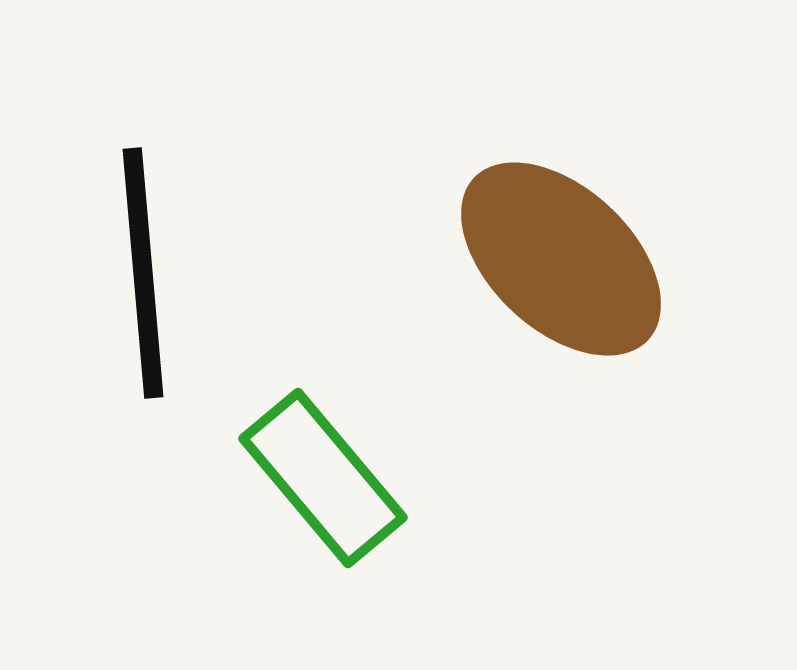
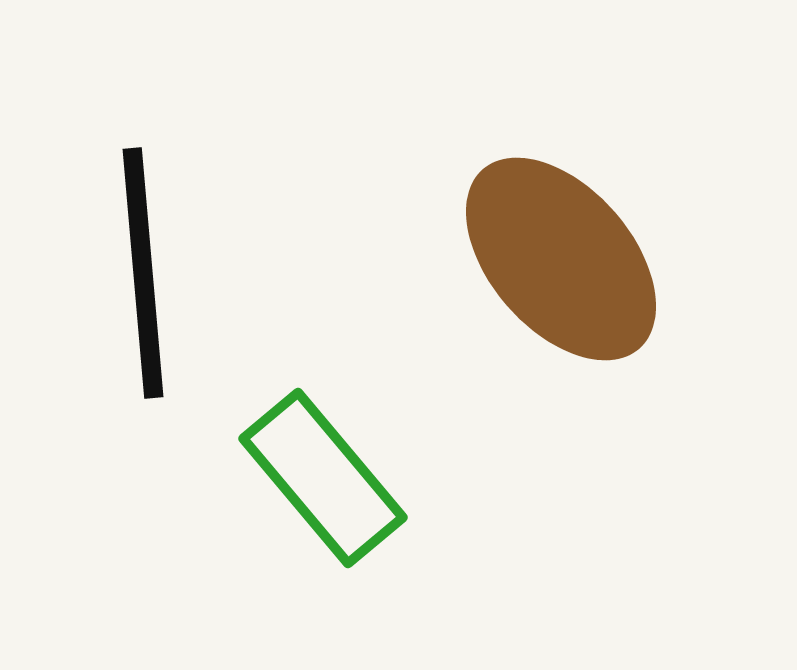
brown ellipse: rotated 6 degrees clockwise
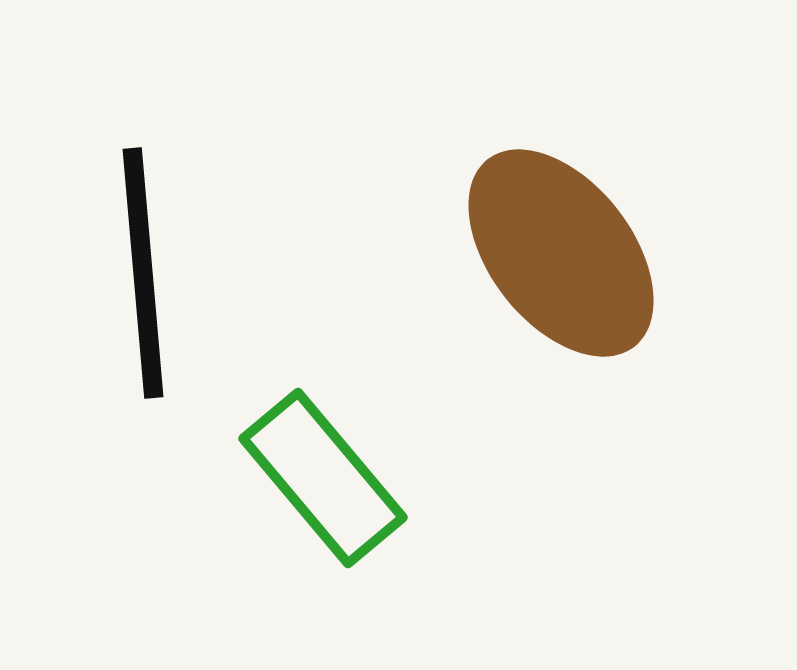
brown ellipse: moved 6 px up; rotated 3 degrees clockwise
